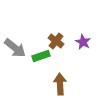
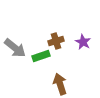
brown cross: rotated 35 degrees clockwise
brown arrow: rotated 15 degrees counterclockwise
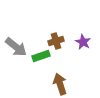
gray arrow: moved 1 px right, 1 px up
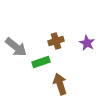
purple star: moved 4 px right, 1 px down
green rectangle: moved 6 px down
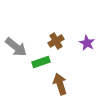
brown cross: rotated 14 degrees counterclockwise
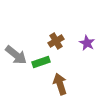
gray arrow: moved 8 px down
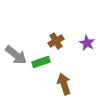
brown arrow: moved 4 px right
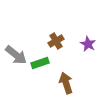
purple star: moved 1 px right, 1 px down
green rectangle: moved 1 px left, 1 px down
brown arrow: moved 2 px right, 1 px up
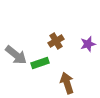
purple star: rotated 28 degrees clockwise
brown arrow: moved 1 px right
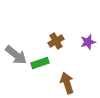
purple star: moved 2 px up
